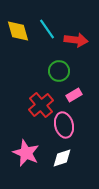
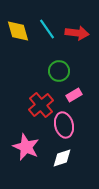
red arrow: moved 1 px right, 7 px up
pink star: moved 6 px up
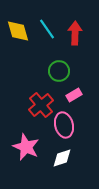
red arrow: moved 2 px left; rotated 95 degrees counterclockwise
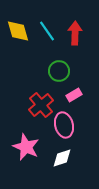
cyan line: moved 2 px down
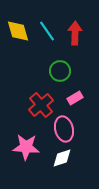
green circle: moved 1 px right
pink rectangle: moved 1 px right, 3 px down
pink ellipse: moved 4 px down
pink star: rotated 20 degrees counterclockwise
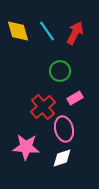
red arrow: rotated 25 degrees clockwise
red cross: moved 2 px right, 2 px down
